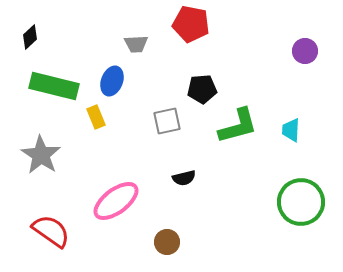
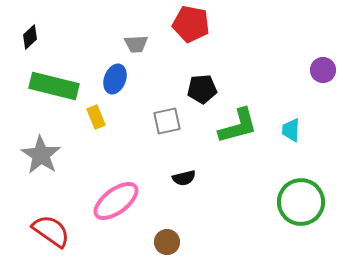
purple circle: moved 18 px right, 19 px down
blue ellipse: moved 3 px right, 2 px up
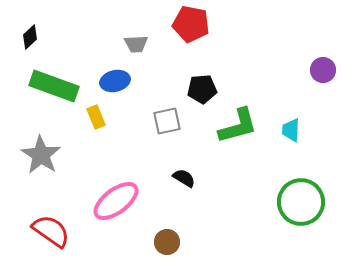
blue ellipse: moved 2 px down; rotated 56 degrees clockwise
green rectangle: rotated 6 degrees clockwise
black semicircle: rotated 135 degrees counterclockwise
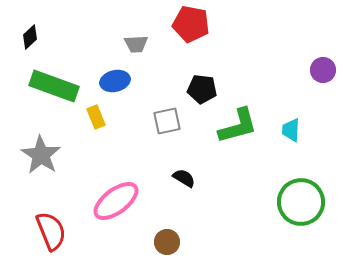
black pentagon: rotated 12 degrees clockwise
red semicircle: rotated 33 degrees clockwise
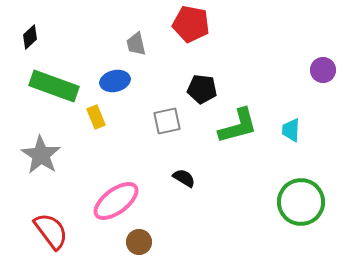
gray trapezoid: rotated 80 degrees clockwise
red semicircle: rotated 15 degrees counterclockwise
brown circle: moved 28 px left
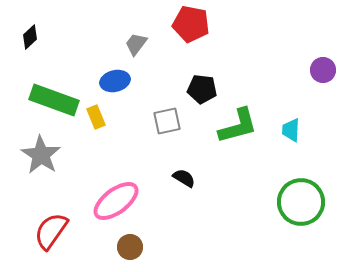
gray trapezoid: rotated 50 degrees clockwise
green rectangle: moved 14 px down
red semicircle: rotated 108 degrees counterclockwise
brown circle: moved 9 px left, 5 px down
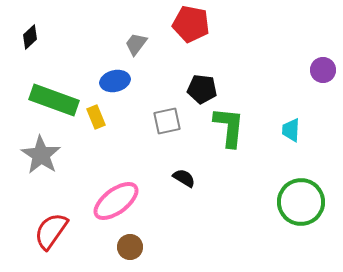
green L-shape: moved 9 px left, 1 px down; rotated 69 degrees counterclockwise
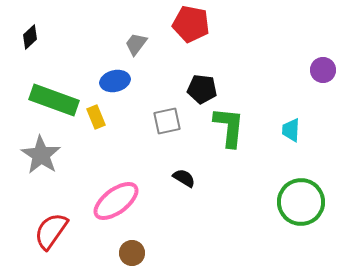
brown circle: moved 2 px right, 6 px down
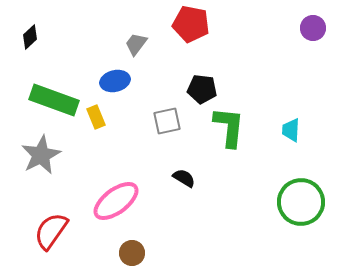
purple circle: moved 10 px left, 42 px up
gray star: rotated 12 degrees clockwise
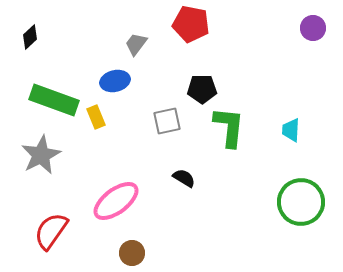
black pentagon: rotated 8 degrees counterclockwise
